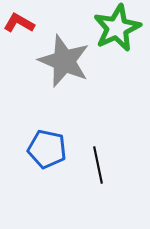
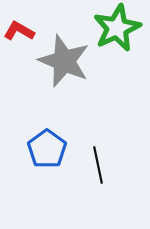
red L-shape: moved 8 px down
blue pentagon: rotated 24 degrees clockwise
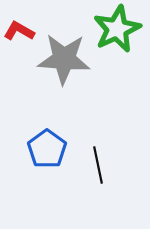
green star: moved 1 px down
gray star: moved 2 px up; rotated 18 degrees counterclockwise
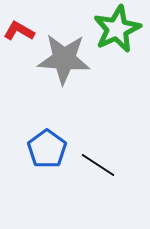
black line: rotated 45 degrees counterclockwise
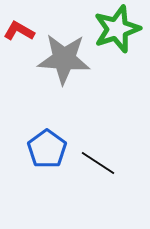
green star: rotated 6 degrees clockwise
black line: moved 2 px up
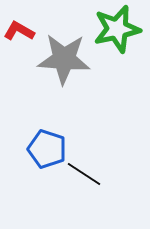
green star: rotated 6 degrees clockwise
blue pentagon: rotated 18 degrees counterclockwise
black line: moved 14 px left, 11 px down
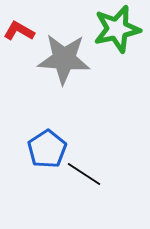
blue pentagon: rotated 21 degrees clockwise
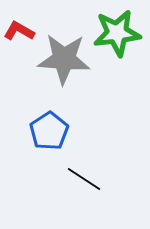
green star: moved 4 px down; rotated 6 degrees clockwise
blue pentagon: moved 2 px right, 18 px up
black line: moved 5 px down
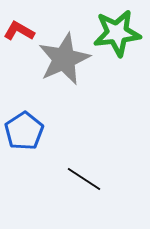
gray star: rotated 28 degrees counterclockwise
blue pentagon: moved 25 px left
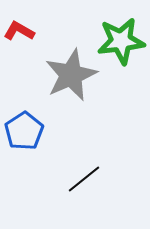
green star: moved 4 px right, 8 px down
gray star: moved 7 px right, 16 px down
black line: rotated 72 degrees counterclockwise
